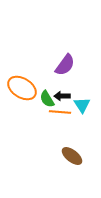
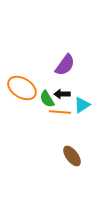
black arrow: moved 2 px up
cyan triangle: rotated 30 degrees clockwise
brown ellipse: rotated 15 degrees clockwise
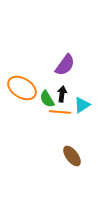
black arrow: rotated 98 degrees clockwise
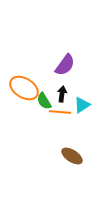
orange ellipse: moved 2 px right
green semicircle: moved 3 px left, 2 px down
brown ellipse: rotated 20 degrees counterclockwise
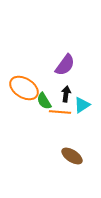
black arrow: moved 4 px right
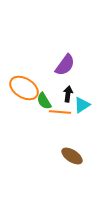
black arrow: moved 2 px right
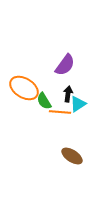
cyan triangle: moved 4 px left, 1 px up
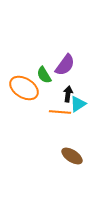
green semicircle: moved 26 px up
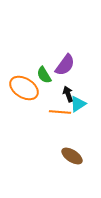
black arrow: rotated 28 degrees counterclockwise
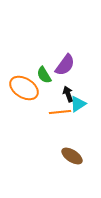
orange line: rotated 10 degrees counterclockwise
